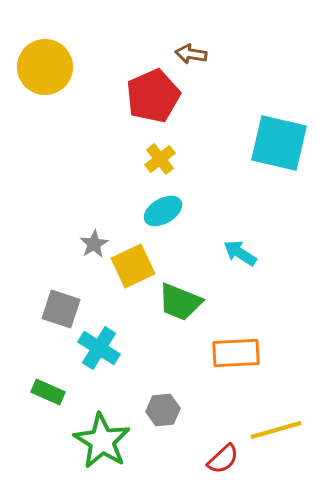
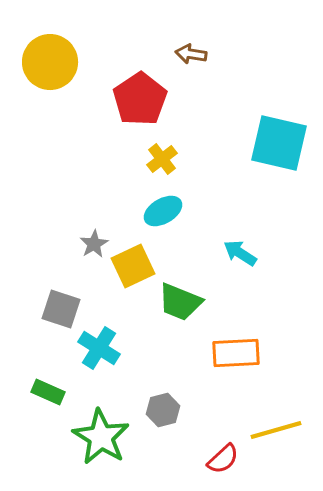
yellow circle: moved 5 px right, 5 px up
red pentagon: moved 13 px left, 3 px down; rotated 10 degrees counterclockwise
yellow cross: moved 2 px right
gray hexagon: rotated 8 degrees counterclockwise
green star: moved 1 px left, 4 px up
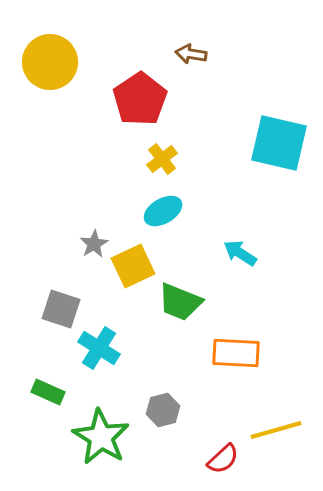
orange rectangle: rotated 6 degrees clockwise
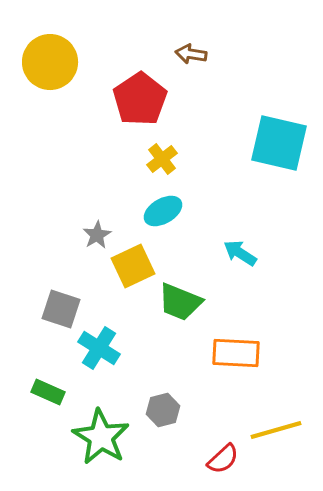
gray star: moved 3 px right, 9 px up
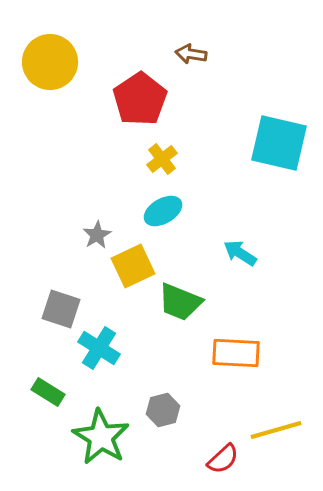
green rectangle: rotated 8 degrees clockwise
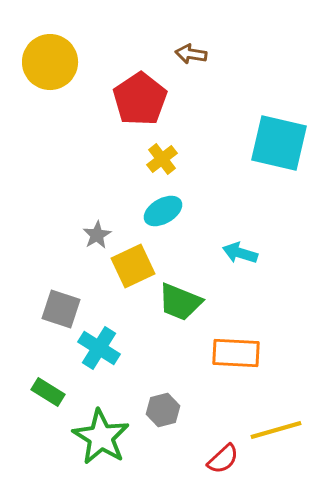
cyan arrow: rotated 16 degrees counterclockwise
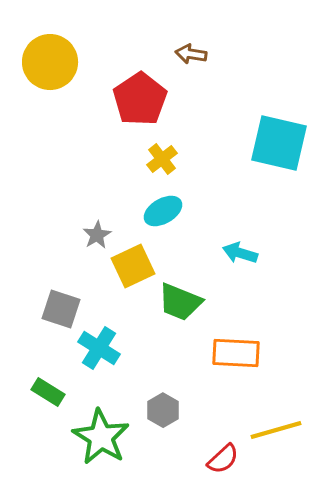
gray hexagon: rotated 16 degrees counterclockwise
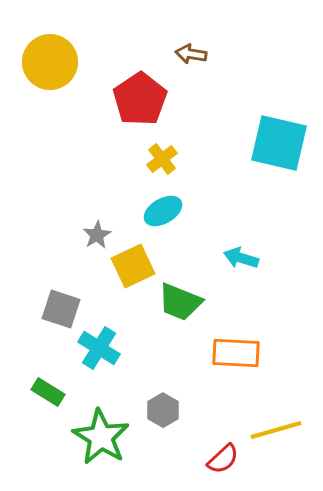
cyan arrow: moved 1 px right, 5 px down
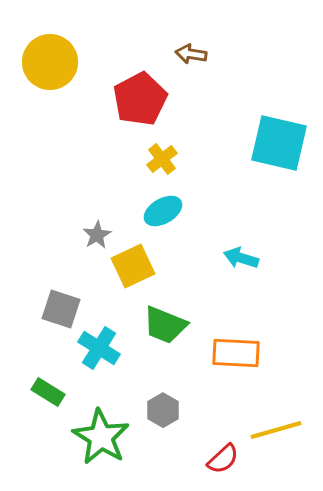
red pentagon: rotated 6 degrees clockwise
green trapezoid: moved 15 px left, 23 px down
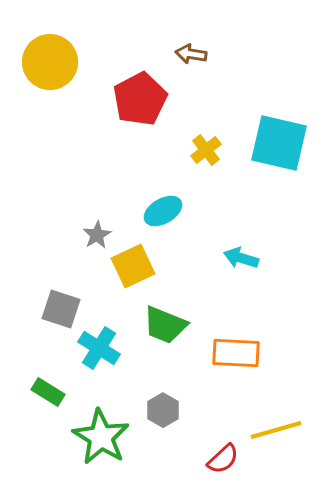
yellow cross: moved 44 px right, 9 px up
